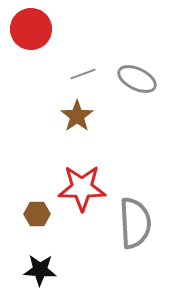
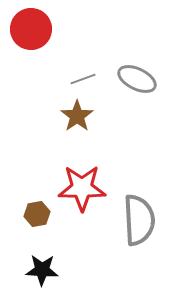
gray line: moved 5 px down
brown hexagon: rotated 10 degrees counterclockwise
gray semicircle: moved 4 px right, 3 px up
black star: moved 2 px right
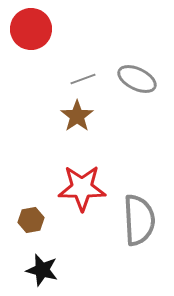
brown hexagon: moved 6 px left, 6 px down
black star: rotated 12 degrees clockwise
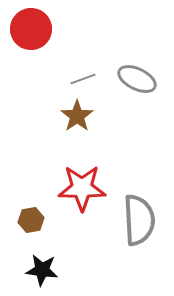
black star: rotated 8 degrees counterclockwise
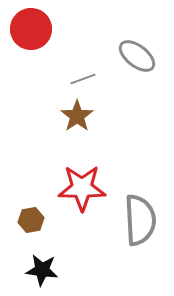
gray ellipse: moved 23 px up; rotated 12 degrees clockwise
gray semicircle: moved 1 px right
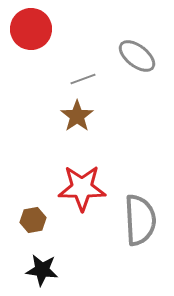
brown hexagon: moved 2 px right
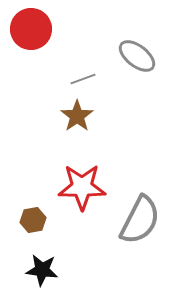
red star: moved 1 px up
gray semicircle: rotated 30 degrees clockwise
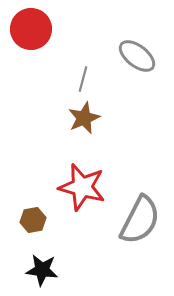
gray line: rotated 55 degrees counterclockwise
brown star: moved 7 px right, 2 px down; rotated 12 degrees clockwise
red star: rotated 15 degrees clockwise
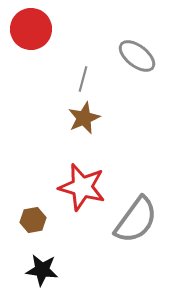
gray semicircle: moved 4 px left; rotated 9 degrees clockwise
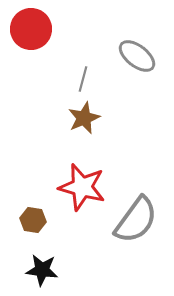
brown hexagon: rotated 20 degrees clockwise
